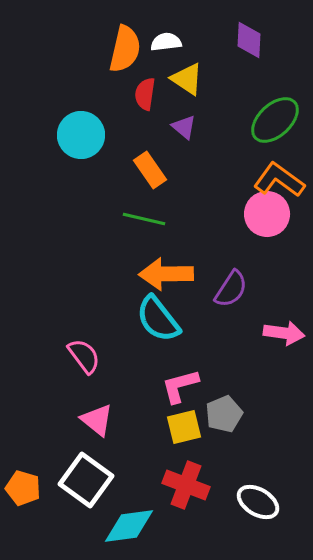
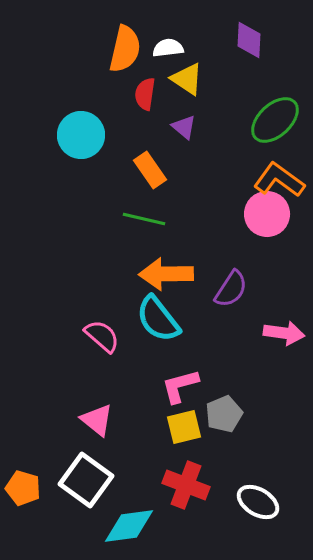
white semicircle: moved 2 px right, 6 px down
pink semicircle: moved 18 px right, 20 px up; rotated 12 degrees counterclockwise
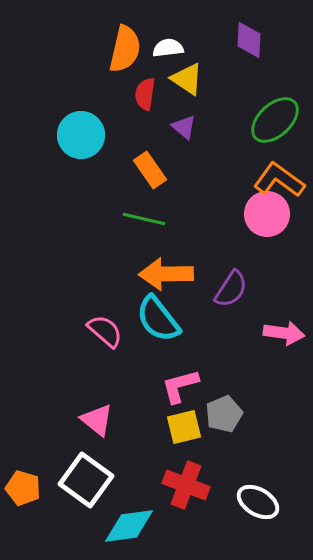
pink semicircle: moved 3 px right, 5 px up
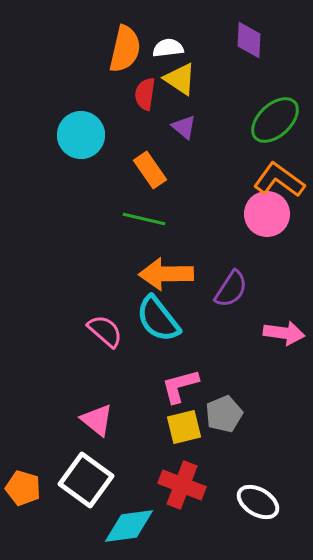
yellow triangle: moved 7 px left
red cross: moved 4 px left
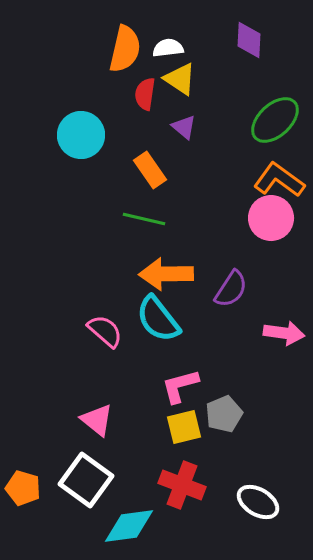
pink circle: moved 4 px right, 4 px down
